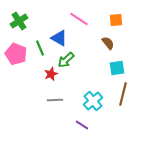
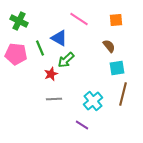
green cross: rotated 30 degrees counterclockwise
brown semicircle: moved 1 px right, 3 px down
pink pentagon: rotated 15 degrees counterclockwise
gray line: moved 1 px left, 1 px up
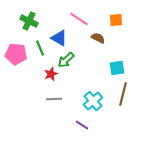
green cross: moved 10 px right
brown semicircle: moved 11 px left, 8 px up; rotated 24 degrees counterclockwise
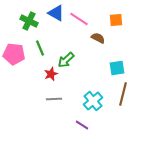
blue triangle: moved 3 px left, 25 px up
pink pentagon: moved 2 px left
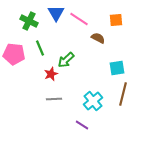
blue triangle: rotated 30 degrees clockwise
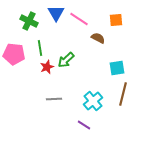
green line: rotated 14 degrees clockwise
red star: moved 4 px left, 7 px up
purple line: moved 2 px right
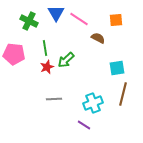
green line: moved 5 px right
cyan cross: moved 2 px down; rotated 18 degrees clockwise
